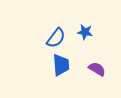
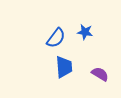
blue trapezoid: moved 3 px right, 2 px down
purple semicircle: moved 3 px right, 5 px down
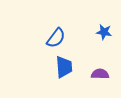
blue star: moved 19 px right
purple semicircle: rotated 30 degrees counterclockwise
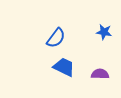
blue trapezoid: rotated 60 degrees counterclockwise
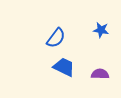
blue star: moved 3 px left, 2 px up
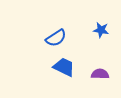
blue semicircle: rotated 20 degrees clockwise
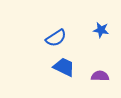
purple semicircle: moved 2 px down
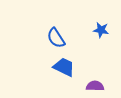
blue semicircle: rotated 90 degrees clockwise
purple semicircle: moved 5 px left, 10 px down
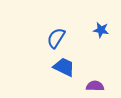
blue semicircle: rotated 65 degrees clockwise
